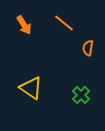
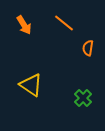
yellow triangle: moved 3 px up
green cross: moved 2 px right, 3 px down
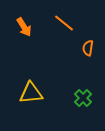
orange arrow: moved 2 px down
yellow triangle: moved 8 px down; rotated 40 degrees counterclockwise
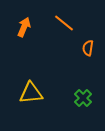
orange arrow: rotated 126 degrees counterclockwise
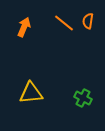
orange semicircle: moved 27 px up
green cross: rotated 18 degrees counterclockwise
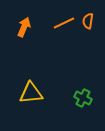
orange line: rotated 65 degrees counterclockwise
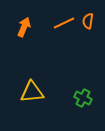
yellow triangle: moved 1 px right, 1 px up
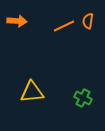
orange line: moved 3 px down
orange arrow: moved 7 px left, 6 px up; rotated 72 degrees clockwise
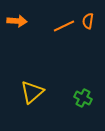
yellow triangle: rotated 35 degrees counterclockwise
